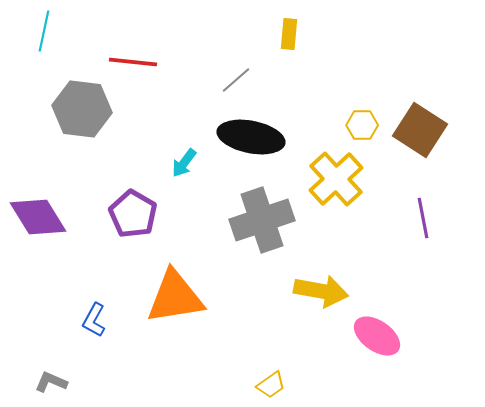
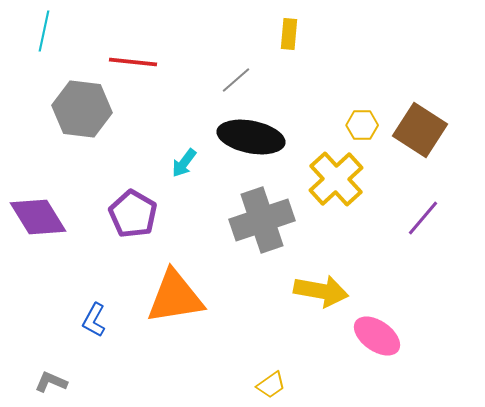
purple line: rotated 51 degrees clockwise
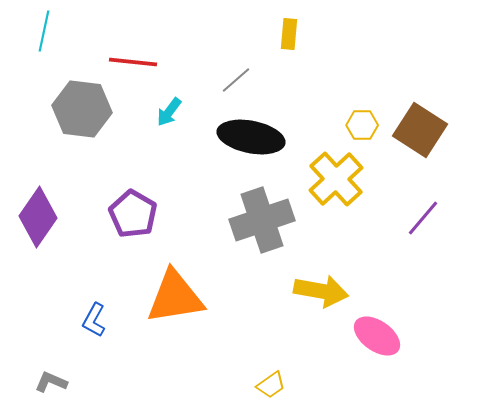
cyan arrow: moved 15 px left, 51 px up
purple diamond: rotated 66 degrees clockwise
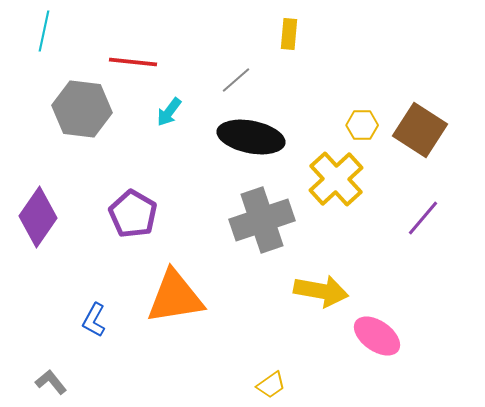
gray L-shape: rotated 28 degrees clockwise
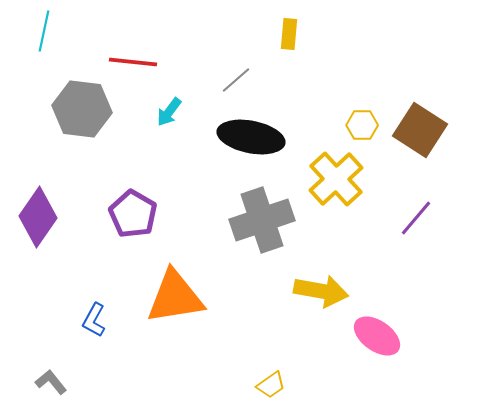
purple line: moved 7 px left
